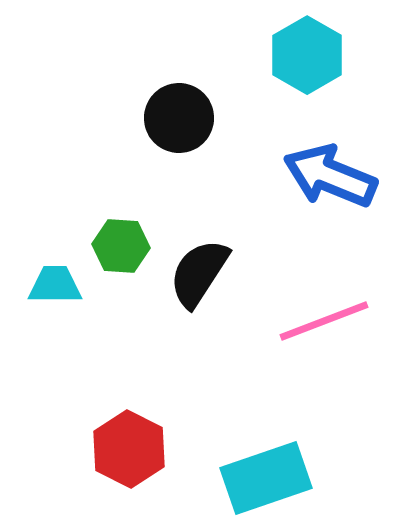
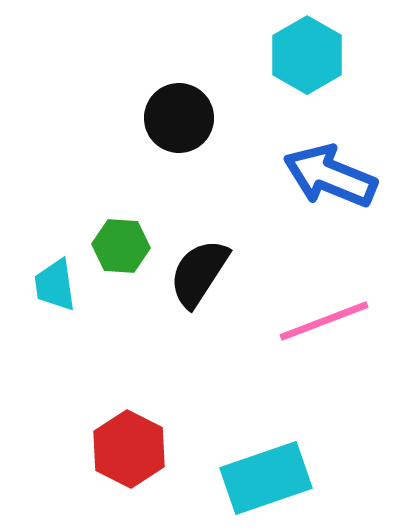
cyan trapezoid: rotated 98 degrees counterclockwise
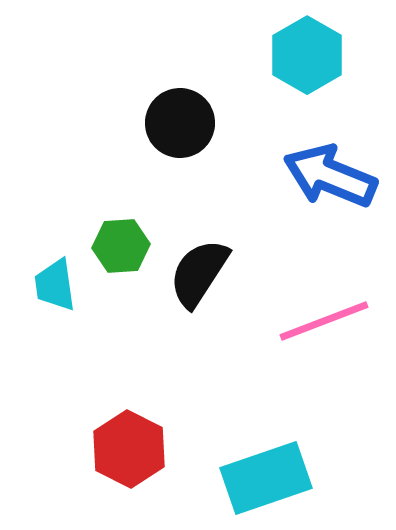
black circle: moved 1 px right, 5 px down
green hexagon: rotated 8 degrees counterclockwise
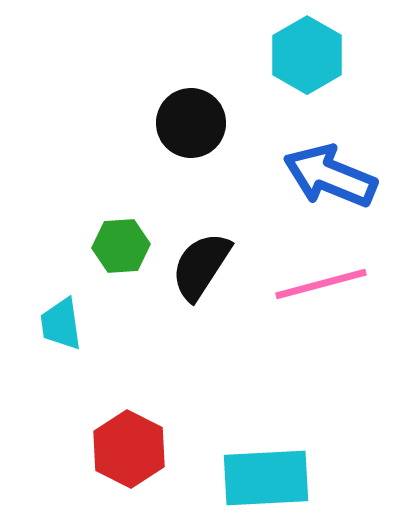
black circle: moved 11 px right
black semicircle: moved 2 px right, 7 px up
cyan trapezoid: moved 6 px right, 39 px down
pink line: moved 3 px left, 37 px up; rotated 6 degrees clockwise
cyan rectangle: rotated 16 degrees clockwise
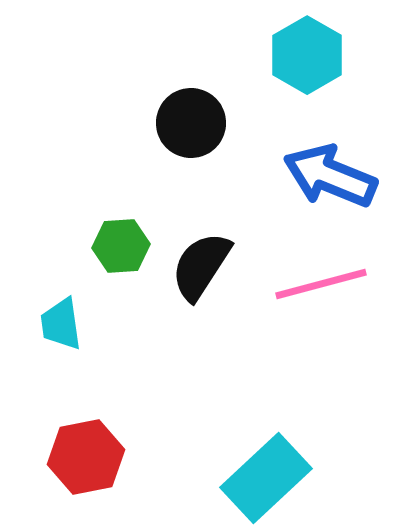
red hexagon: moved 43 px left, 8 px down; rotated 22 degrees clockwise
cyan rectangle: rotated 40 degrees counterclockwise
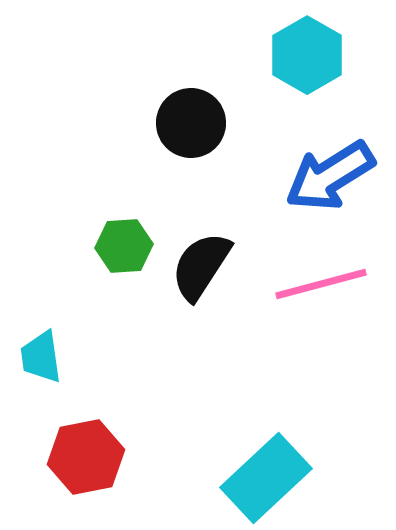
blue arrow: rotated 54 degrees counterclockwise
green hexagon: moved 3 px right
cyan trapezoid: moved 20 px left, 33 px down
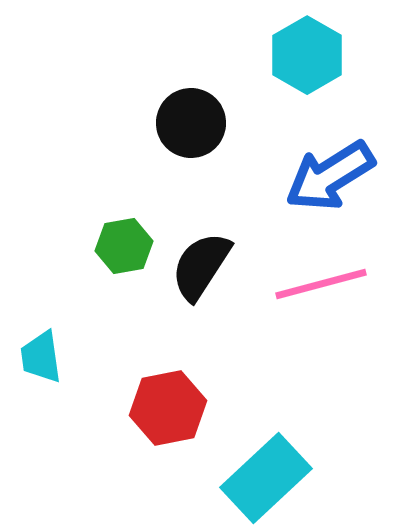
green hexagon: rotated 6 degrees counterclockwise
red hexagon: moved 82 px right, 49 px up
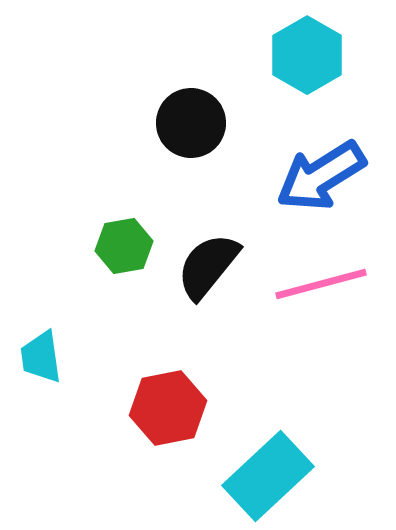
blue arrow: moved 9 px left
black semicircle: moved 7 px right; rotated 6 degrees clockwise
cyan rectangle: moved 2 px right, 2 px up
